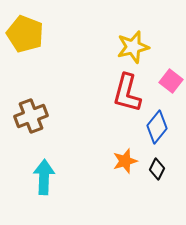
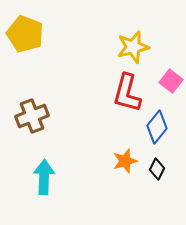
brown cross: moved 1 px right
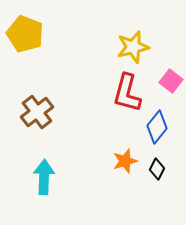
brown cross: moved 5 px right, 4 px up; rotated 16 degrees counterclockwise
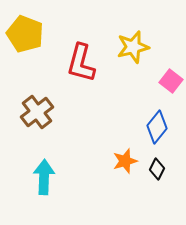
red L-shape: moved 46 px left, 30 px up
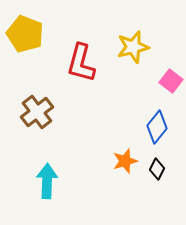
cyan arrow: moved 3 px right, 4 px down
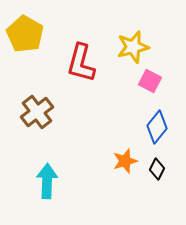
yellow pentagon: rotated 9 degrees clockwise
pink square: moved 21 px left; rotated 10 degrees counterclockwise
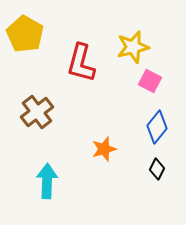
orange star: moved 21 px left, 12 px up
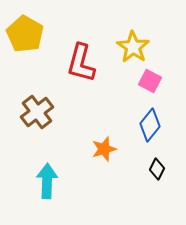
yellow star: rotated 24 degrees counterclockwise
blue diamond: moved 7 px left, 2 px up
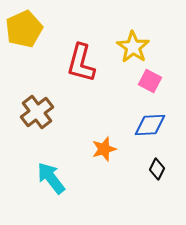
yellow pentagon: moved 1 px left, 5 px up; rotated 18 degrees clockwise
blue diamond: rotated 48 degrees clockwise
cyan arrow: moved 4 px right, 3 px up; rotated 40 degrees counterclockwise
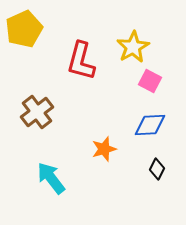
yellow star: rotated 8 degrees clockwise
red L-shape: moved 2 px up
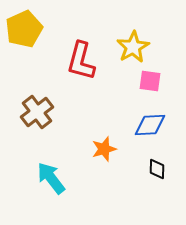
pink square: rotated 20 degrees counterclockwise
black diamond: rotated 25 degrees counterclockwise
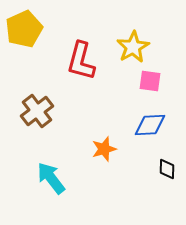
brown cross: moved 1 px up
black diamond: moved 10 px right
